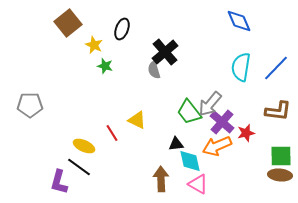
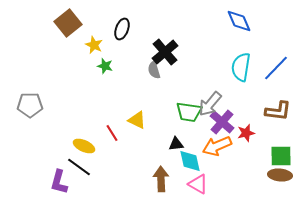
green trapezoid: rotated 44 degrees counterclockwise
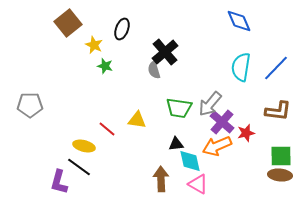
green trapezoid: moved 10 px left, 4 px up
yellow triangle: rotated 18 degrees counterclockwise
red line: moved 5 px left, 4 px up; rotated 18 degrees counterclockwise
yellow ellipse: rotated 10 degrees counterclockwise
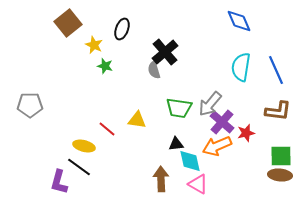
blue line: moved 2 px down; rotated 68 degrees counterclockwise
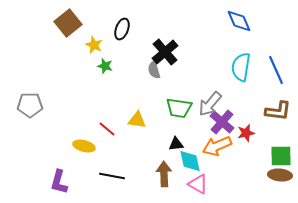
black line: moved 33 px right, 9 px down; rotated 25 degrees counterclockwise
brown arrow: moved 3 px right, 5 px up
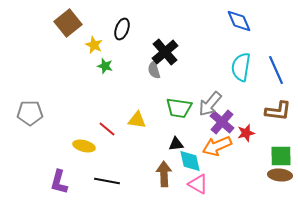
gray pentagon: moved 8 px down
black line: moved 5 px left, 5 px down
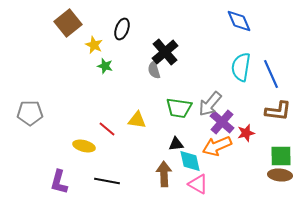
blue line: moved 5 px left, 4 px down
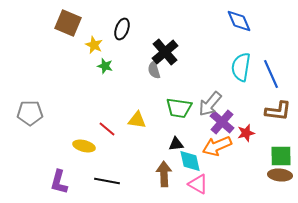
brown square: rotated 28 degrees counterclockwise
